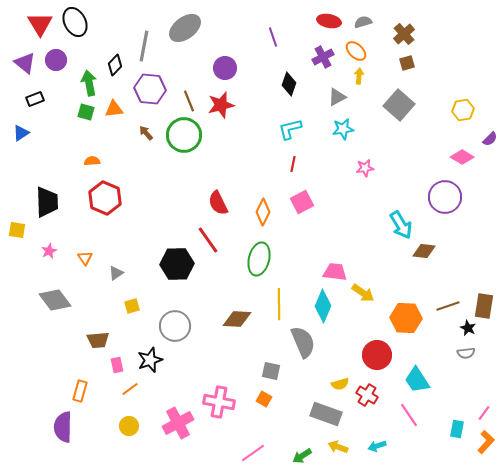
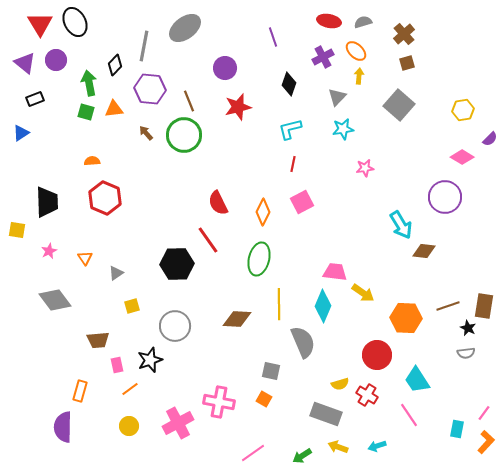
gray triangle at (337, 97): rotated 18 degrees counterclockwise
red star at (221, 105): moved 17 px right, 2 px down
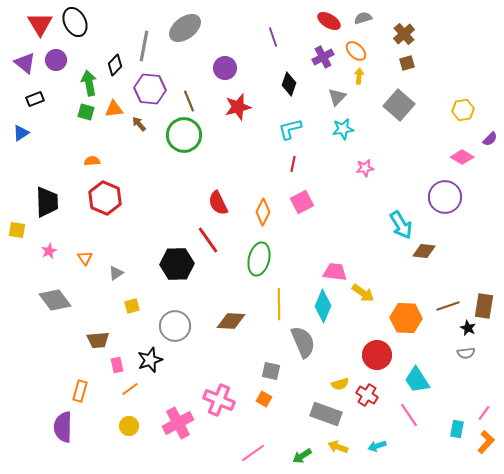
red ellipse at (329, 21): rotated 20 degrees clockwise
gray semicircle at (363, 22): moved 4 px up
brown arrow at (146, 133): moved 7 px left, 9 px up
brown diamond at (237, 319): moved 6 px left, 2 px down
pink cross at (219, 402): moved 2 px up; rotated 12 degrees clockwise
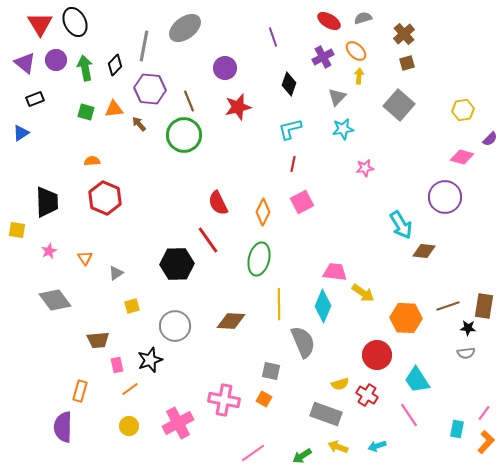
green arrow at (89, 83): moved 4 px left, 15 px up
pink diamond at (462, 157): rotated 15 degrees counterclockwise
black star at (468, 328): rotated 21 degrees counterclockwise
pink cross at (219, 400): moved 5 px right; rotated 12 degrees counterclockwise
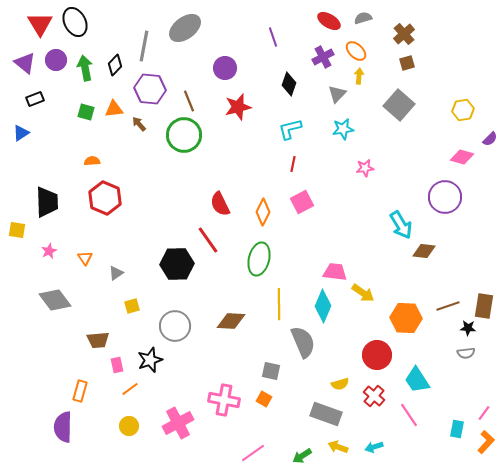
gray triangle at (337, 97): moved 3 px up
red semicircle at (218, 203): moved 2 px right, 1 px down
red cross at (367, 395): moved 7 px right, 1 px down; rotated 10 degrees clockwise
cyan arrow at (377, 446): moved 3 px left, 1 px down
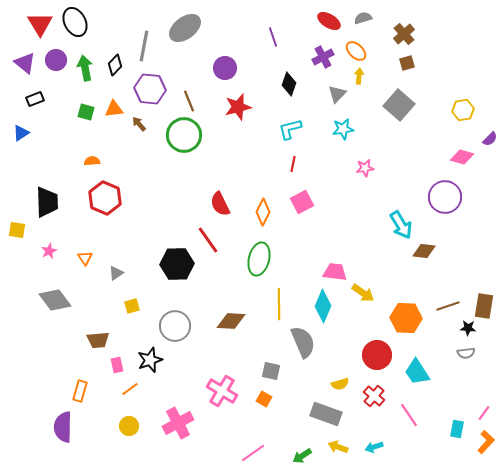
cyan trapezoid at (417, 380): moved 8 px up
pink cross at (224, 400): moved 2 px left, 9 px up; rotated 20 degrees clockwise
